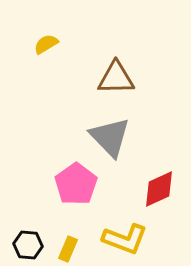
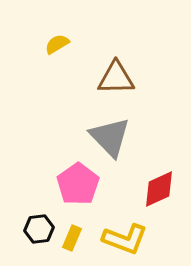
yellow semicircle: moved 11 px right
pink pentagon: moved 2 px right
black hexagon: moved 11 px right, 16 px up; rotated 12 degrees counterclockwise
yellow rectangle: moved 4 px right, 11 px up
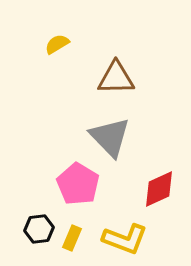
pink pentagon: rotated 6 degrees counterclockwise
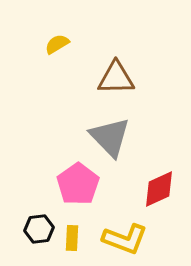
pink pentagon: rotated 6 degrees clockwise
yellow rectangle: rotated 20 degrees counterclockwise
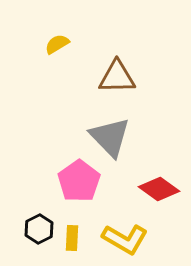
brown triangle: moved 1 px right, 1 px up
pink pentagon: moved 1 px right, 3 px up
red diamond: rotated 60 degrees clockwise
black hexagon: rotated 20 degrees counterclockwise
yellow L-shape: rotated 9 degrees clockwise
